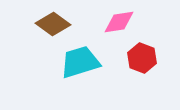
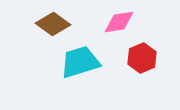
red hexagon: rotated 16 degrees clockwise
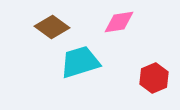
brown diamond: moved 1 px left, 3 px down
red hexagon: moved 12 px right, 20 px down
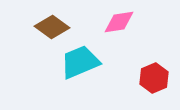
cyan trapezoid: rotated 6 degrees counterclockwise
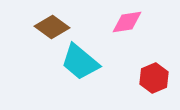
pink diamond: moved 8 px right
cyan trapezoid: rotated 117 degrees counterclockwise
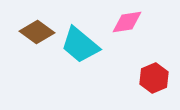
brown diamond: moved 15 px left, 5 px down
cyan trapezoid: moved 17 px up
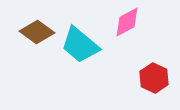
pink diamond: rotated 20 degrees counterclockwise
red hexagon: rotated 12 degrees counterclockwise
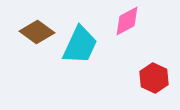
pink diamond: moved 1 px up
cyan trapezoid: rotated 105 degrees counterclockwise
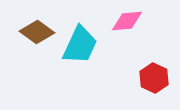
pink diamond: rotated 24 degrees clockwise
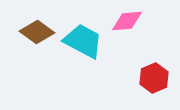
cyan trapezoid: moved 3 px right, 4 px up; rotated 87 degrees counterclockwise
red hexagon: rotated 12 degrees clockwise
